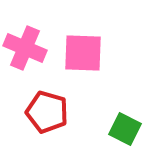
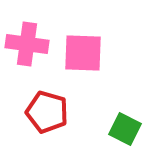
pink cross: moved 2 px right, 4 px up; rotated 15 degrees counterclockwise
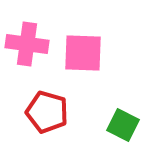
green square: moved 2 px left, 4 px up
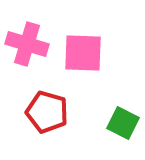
pink cross: rotated 9 degrees clockwise
green square: moved 2 px up
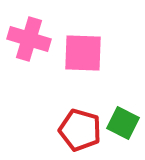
pink cross: moved 2 px right, 5 px up
red pentagon: moved 33 px right, 18 px down
